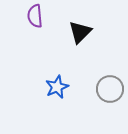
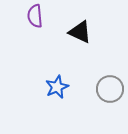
black triangle: rotated 50 degrees counterclockwise
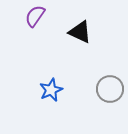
purple semicircle: rotated 40 degrees clockwise
blue star: moved 6 px left, 3 px down
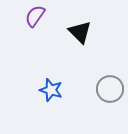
black triangle: rotated 20 degrees clockwise
blue star: rotated 30 degrees counterclockwise
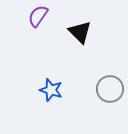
purple semicircle: moved 3 px right
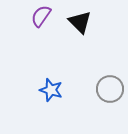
purple semicircle: moved 3 px right
black triangle: moved 10 px up
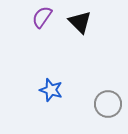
purple semicircle: moved 1 px right, 1 px down
gray circle: moved 2 px left, 15 px down
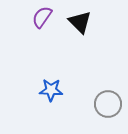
blue star: rotated 15 degrees counterclockwise
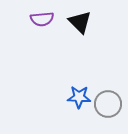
purple semicircle: moved 2 px down; rotated 130 degrees counterclockwise
blue star: moved 28 px right, 7 px down
